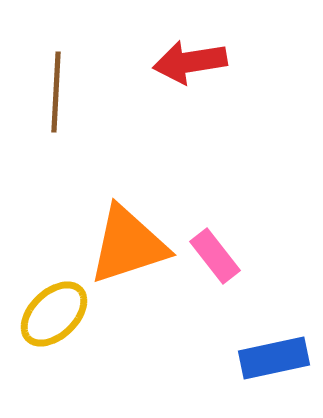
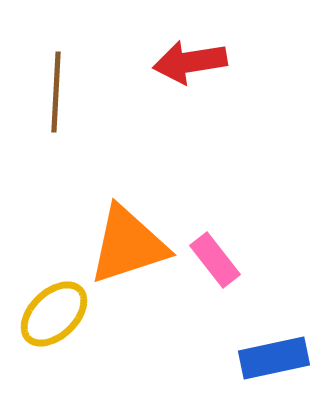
pink rectangle: moved 4 px down
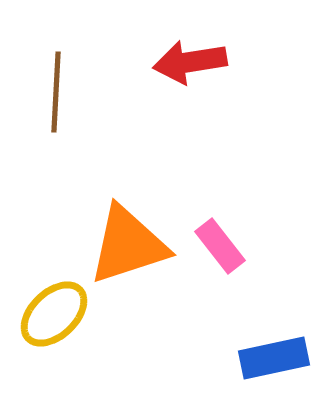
pink rectangle: moved 5 px right, 14 px up
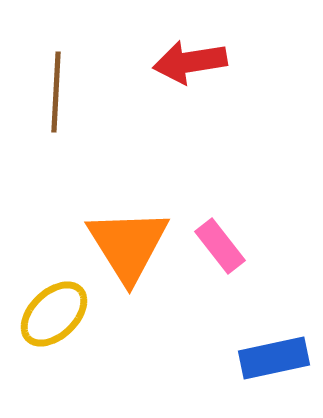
orange triangle: rotated 44 degrees counterclockwise
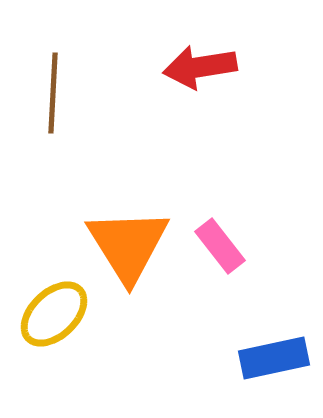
red arrow: moved 10 px right, 5 px down
brown line: moved 3 px left, 1 px down
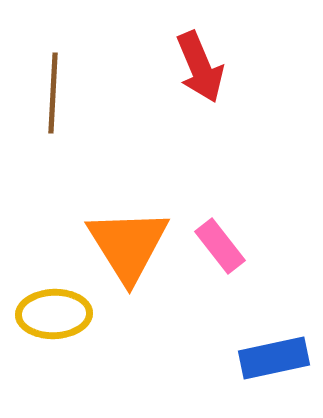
red arrow: rotated 104 degrees counterclockwise
yellow ellipse: rotated 42 degrees clockwise
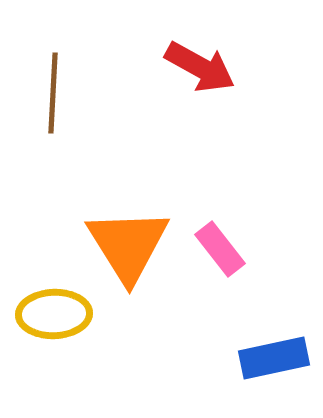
red arrow: rotated 38 degrees counterclockwise
pink rectangle: moved 3 px down
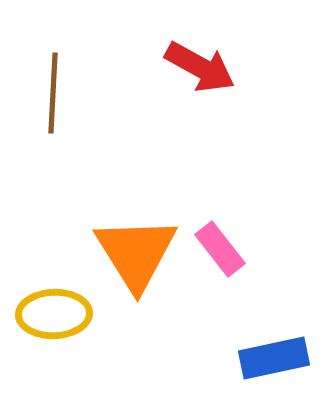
orange triangle: moved 8 px right, 8 px down
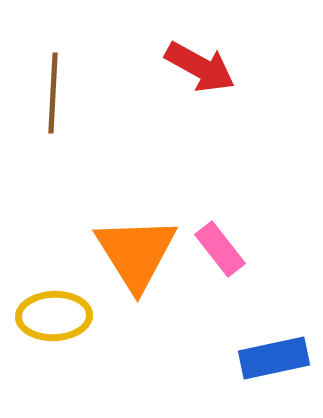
yellow ellipse: moved 2 px down
